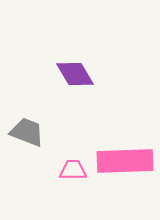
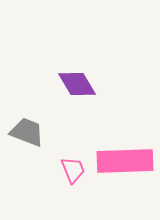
purple diamond: moved 2 px right, 10 px down
pink trapezoid: rotated 68 degrees clockwise
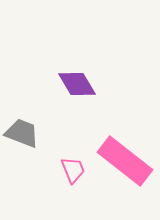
gray trapezoid: moved 5 px left, 1 px down
pink rectangle: rotated 40 degrees clockwise
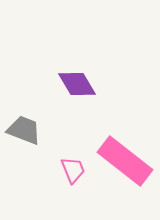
gray trapezoid: moved 2 px right, 3 px up
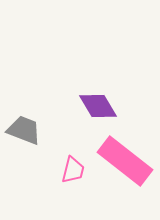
purple diamond: moved 21 px right, 22 px down
pink trapezoid: rotated 36 degrees clockwise
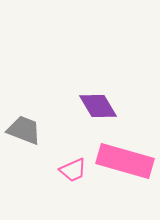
pink rectangle: rotated 22 degrees counterclockwise
pink trapezoid: rotated 52 degrees clockwise
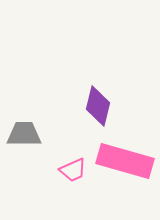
purple diamond: rotated 45 degrees clockwise
gray trapezoid: moved 4 px down; rotated 21 degrees counterclockwise
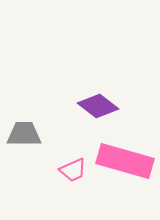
purple diamond: rotated 66 degrees counterclockwise
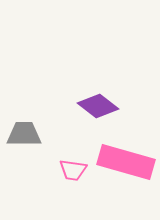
pink rectangle: moved 1 px right, 1 px down
pink trapezoid: rotated 32 degrees clockwise
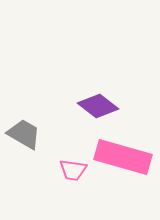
gray trapezoid: rotated 30 degrees clockwise
pink rectangle: moved 3 px left, 5 px up
